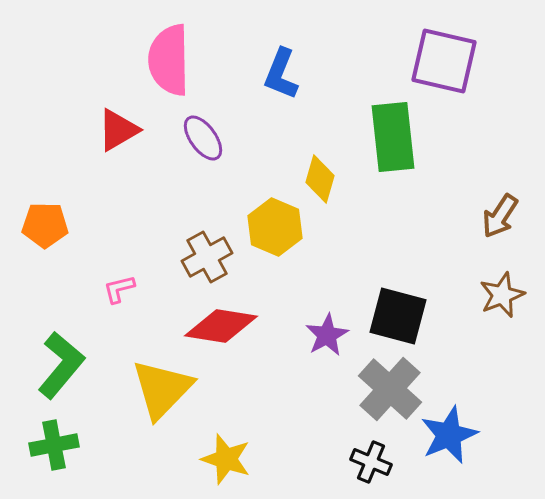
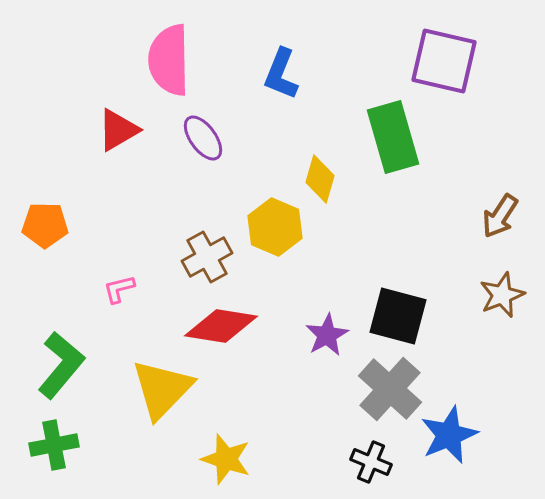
green rectangle: rotated 10 degrees counterclockwise
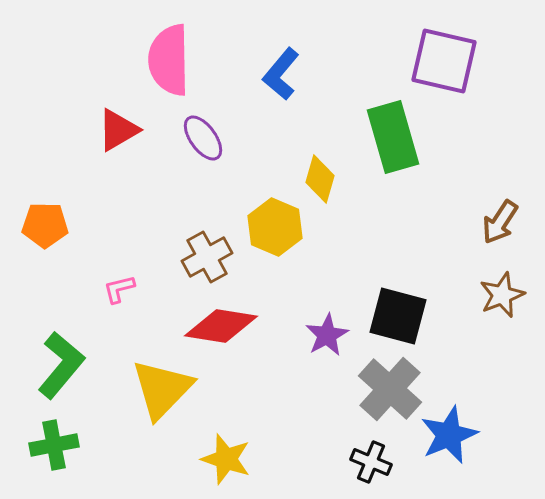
blue L-shape: rotated 18 degrees clockwise
brown arrow: moved 6 px down
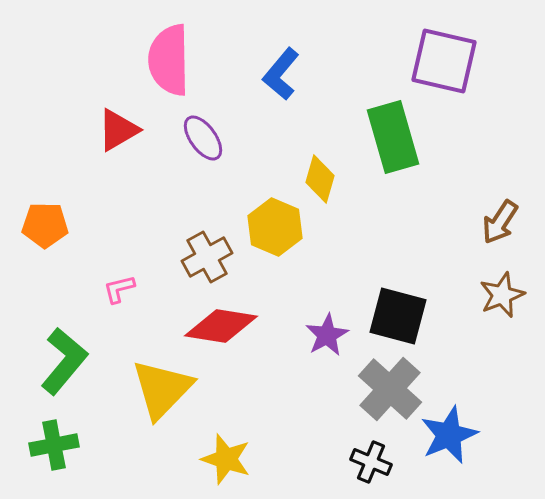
green L-shape: moved 3 px right, 4 px up
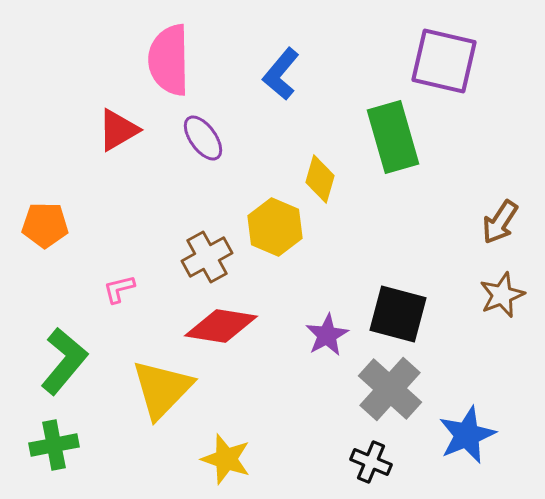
black square: moved 2 px up
blue star: moved 18 px right
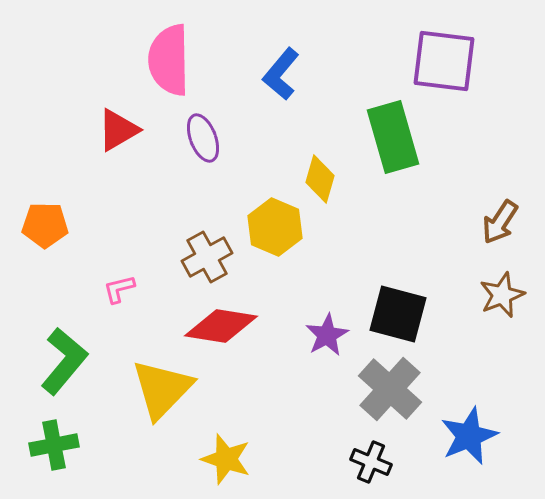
purple square: rotated 6 degrees counterclockwise
purple ellipse: rotated 15 degrees clockwise
blue star: moved 2 px right, 1 px down
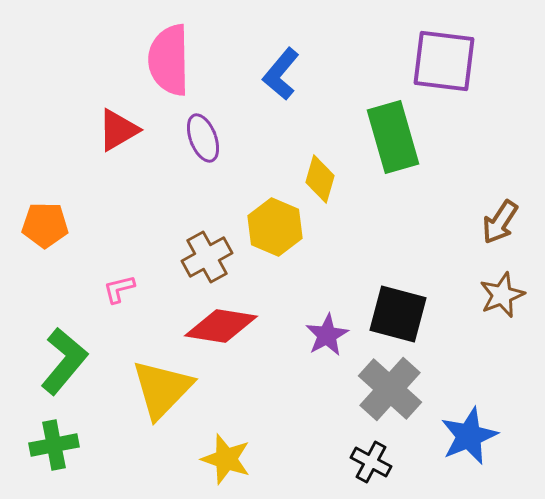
black cross: rotated 6 degrees clockwise
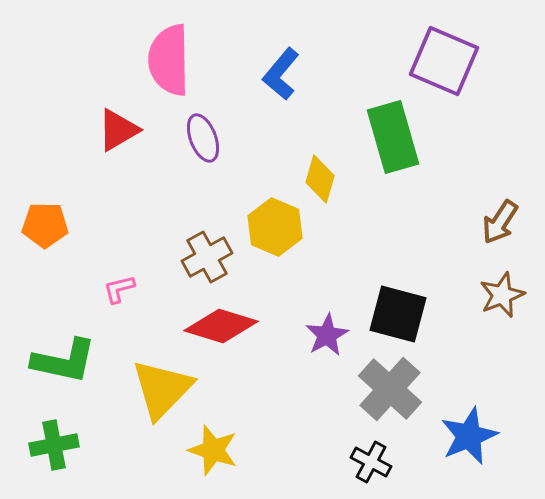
purple square: rotated 16 degrees clockwise
red diamond: rotated 8 degrees clockwise
green L-shape: rotated 62 degrees clockwise
yellow star: moved 13 px left, 9 px up
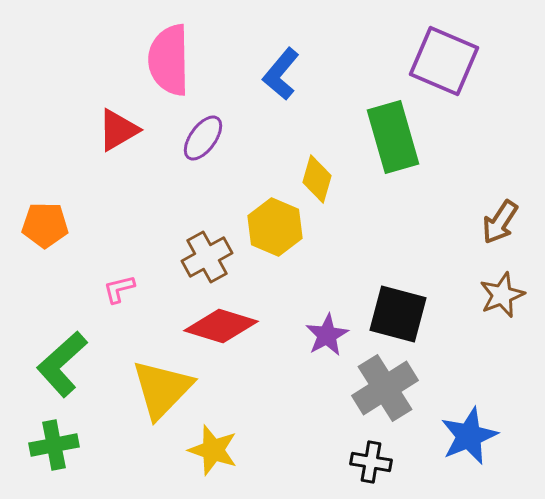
purple ellipse: rotated 57 degrees clockwise
yellow diamond: moved 3 px left
green L-shape: moved 2 px left, 3 px down; rotated 126 degrees clockwise
gray cross: moved 5 px left, 1 px up; rotated 16 degrees clockwise
black cross: rotated 18 degrees counterclockwise
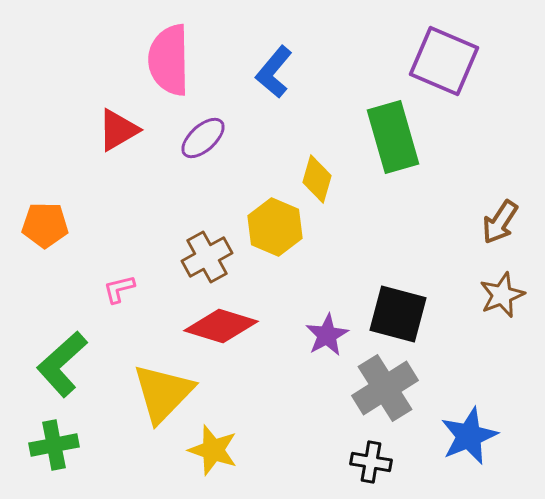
blue L-shape: moved 7 px left, 2 px up
purple ellipse: rotated 12 degrees clockwise
yellow triangle: moved 1 px right, 4 px down
